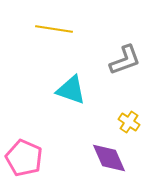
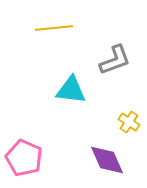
yellow line: moved 1 px up; rotated 15 degrees counterclockwise
gray L-shape: moved 10 px left
cyan triangle: rotated 12 degrees counterclockwise
purple diamond: moved 2 px left, 2 px down
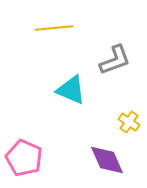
cyan triangle: rotated 16 degrees clockwise
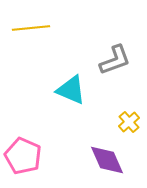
yellow line: moved 23 px left
yellow cross: rotated 15 degrees clockwise
pink pentagon: moved 1 px left, 2 px up
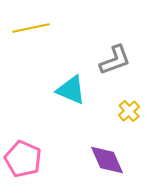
yellow line: rotated 6 degrees counterclockwise
yellow cross: moved 11 px up
pink pentagon: moved 3 px down
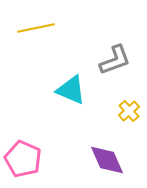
yellow line: moved 5 px right
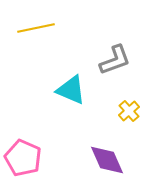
pink pentagon: moved 1 px up
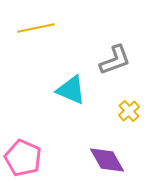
purple diamond: rotated 6 degrees counterclockwise
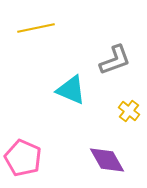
yellow cross: rotated 10 degrees counterclockwise
